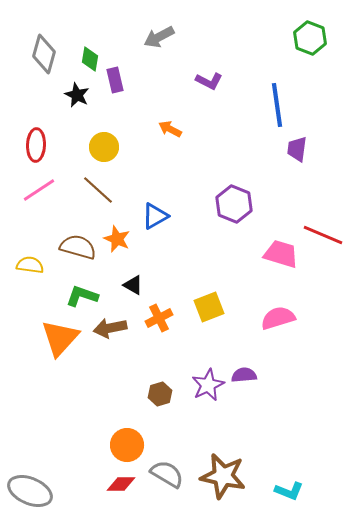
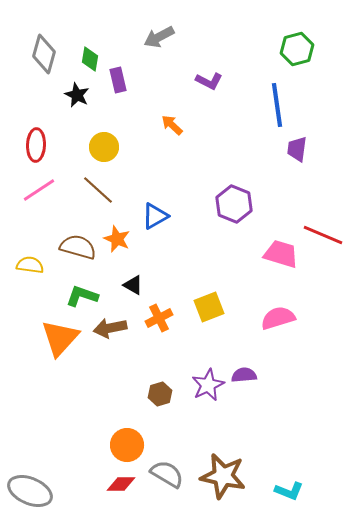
green hexagon: moved 13 px left, 11 px down; rotated 24 degrees clockwise
purple rectangle: moved 3 px right
orange arrow: moved 2 px right, 4 px up; rotated 15 degrees clockwise
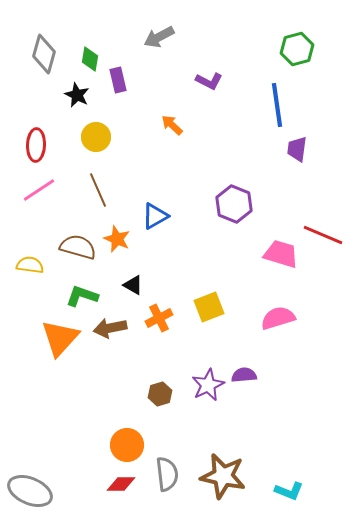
yellow circle: moved 8 px left, 10 px up
brown line: rotated 24 degrees clockwise
gray semicircle: rotated 52 degrees clockwise
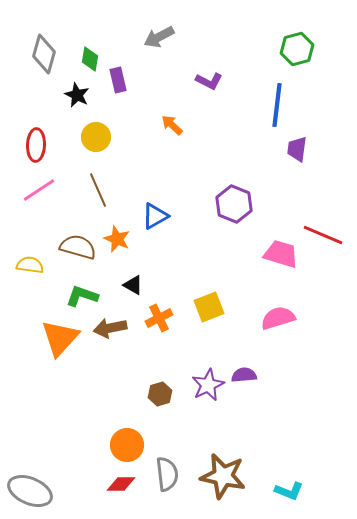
blue line: rotated 15 degrees clockwise
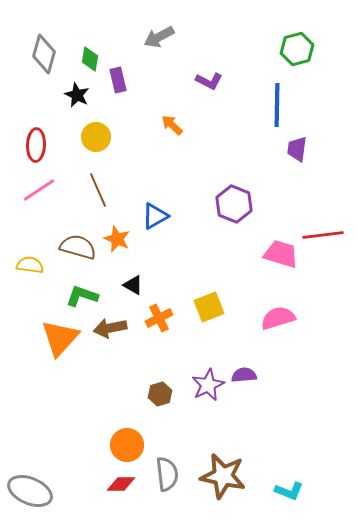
blue line: rotated 6 degrees counterclockwise
red line: rotated 30 degrees counterclockwise
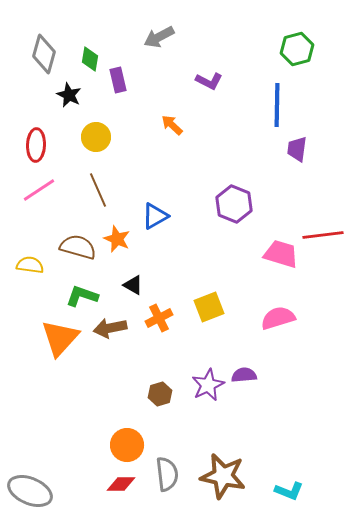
black star: moved 8 px left
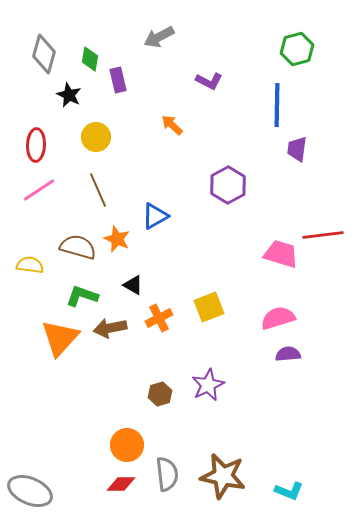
purple hexagon: moved 6 px left, 19 px up; rotated 9 degrees clockwise
purple semicircle: moved 44 px right, 21 px up
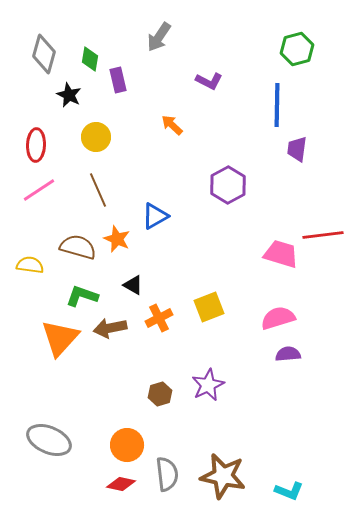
gray arrow: rotated 28 degrees counterclockwise
red diamond: rotated 12 degrees clockwise
gray ellipse: moved 19 px right, 51 px up
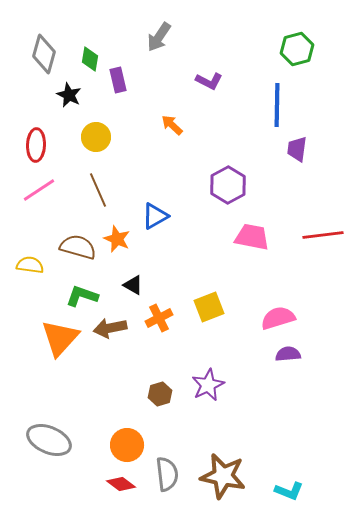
pink trapezoid: moved 29 px left, 17 px up; rotated 6 degrees counterclockwise
red diamond: rotated 24 degrees clockwise
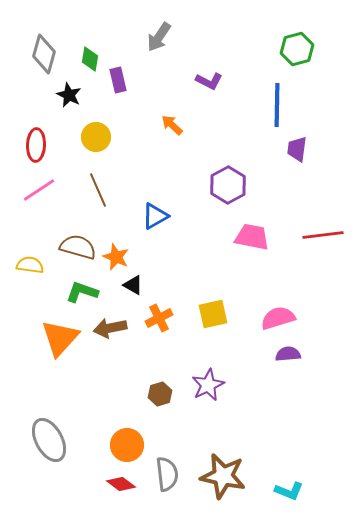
orange star: moved 1 px left, 18 px down
green L-shape: moved 4 px up
yellow square: moved 4 px right, 7 px down; rotated 8 degrees clockwise
gray ellipse: rotated 39 degrees clockwise
